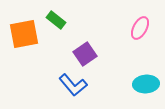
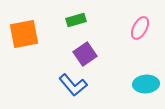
green rectangle: moved 20 px right; rotated 54 degrees counterclockwise
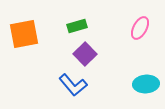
green rectangle: moved 1 px right, 6 px down
purple square: rotated 10 degrees counterclockwise
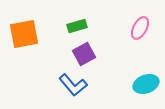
purple square: moved 1 px left; rotated 15 degrees clockwise
cyan ellipse: rotated 15 degrees counterclockwise
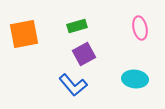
pink ellipse: rotated 40 degrees counterclockwise
cyan ellipse: moved 11 px left, 5 px up; rotated 25 degrees clockwise
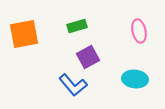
pink ellipse: moved 1 px left, 3 px down
purple square: moved 4 px right, 3 px down
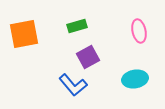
cyan ellipse: rotated 15 degrees counterclockwise
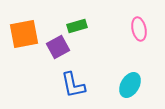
pink ellipse: moved 2 px up
purple square: moved 30 px left, 10 px up
cyan ellipse: moved 5 px left, 6 px down; rotated 50 degrees counterclockwise
blue L-shape: rotated 28 degrees clockwise
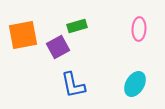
pink ellipse: rotated 15 degrees clockwise
orange square: moved 1 px left, 1 px down
cyan ellipse: moved 5 px right, 1 px up
